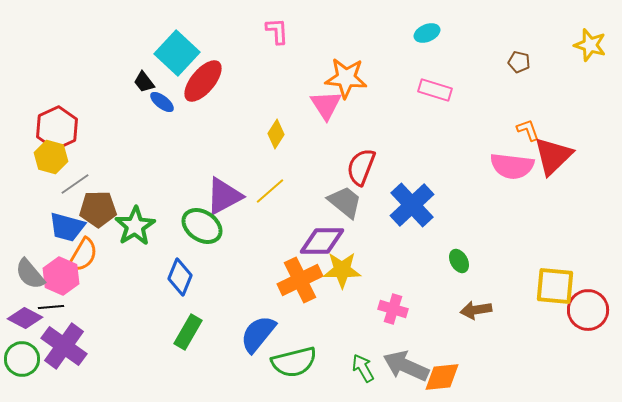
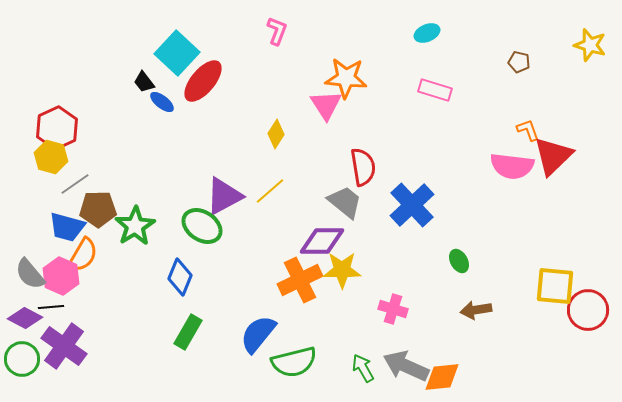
pink L-shape at (277, 31): rotated 24 degrees clockwise
red semicircle at (361, 167): moved 2 px right; rotated 150 degrees clockwise
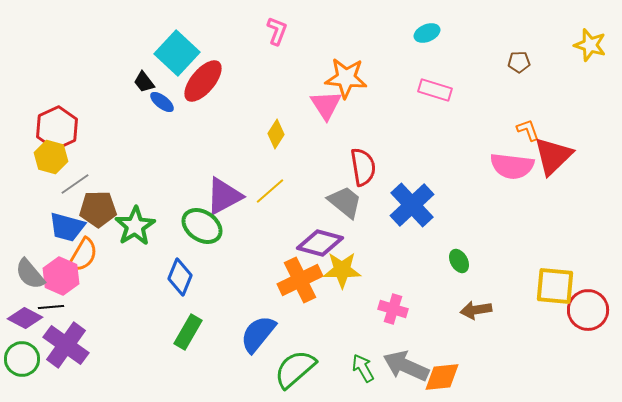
brown pentagon at (519, 62): rotated 15 degrees counterclockwise
purple diamond at (322, 241): moved 2 px left, 2 px down; rotated 15 degrees clockwise
purple cross at (64, 346): moved 2 px right, 1 px up
green semicircle at (294, 362): moved 1 px right, 7 px down; rotated 153 degrees clockwise
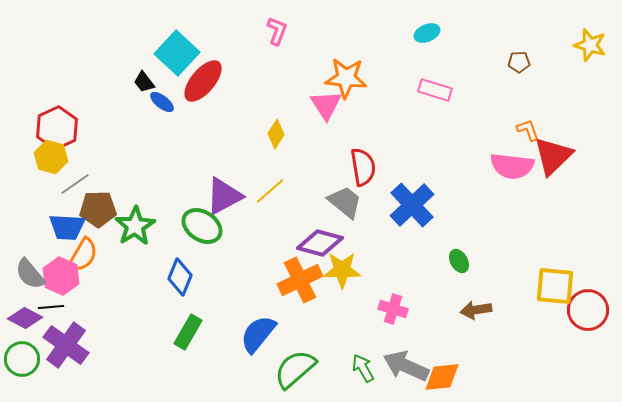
blue trapezoid at (67, 227): rotated 12 degrees counterclockwise
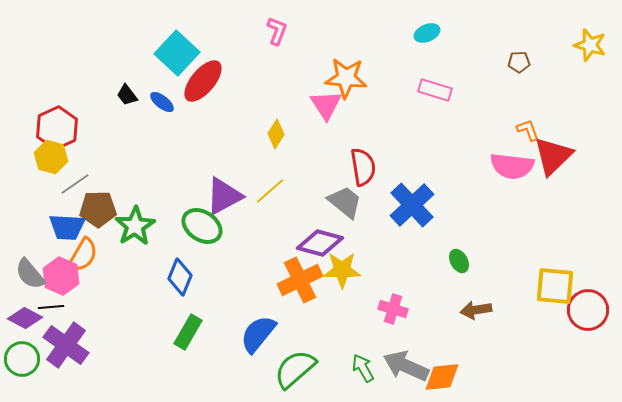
black trapezoid at (144, 82): moved 17 px left, 13 px down
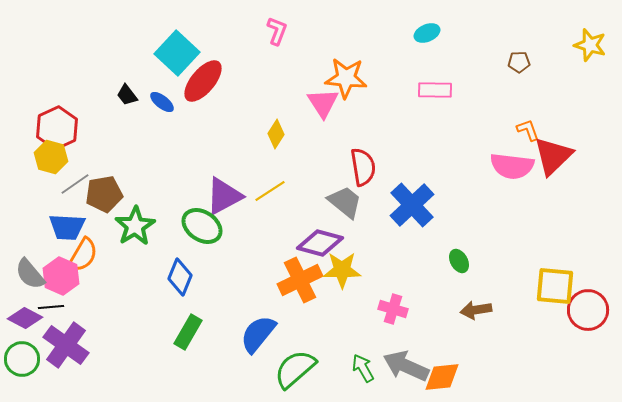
pink rectangle at (435, 90): rotated 16 degrees counterclockwise
pink triangle at (326, 105): moved 3 px left, 2 px up
yellow line at (270, 191): rotated 8 degrees clockwise
brown pentagon at (98, 209): moved 6 px right, 15 px up; rotated 9 degrees counterclockwise
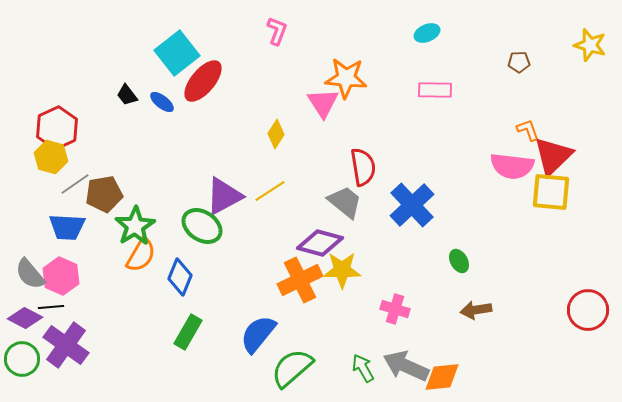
cyan square at (177, 53): rotated 9 degrees clockwise
orange semicircle at (83, 255): moved 58 px right
yellow square at (555, 286): moved 4 px left, 94 px up
pink cross at (393, 309): moved 2 px right
green semicircle at (295, 369): moved 3 px left, 1 px up
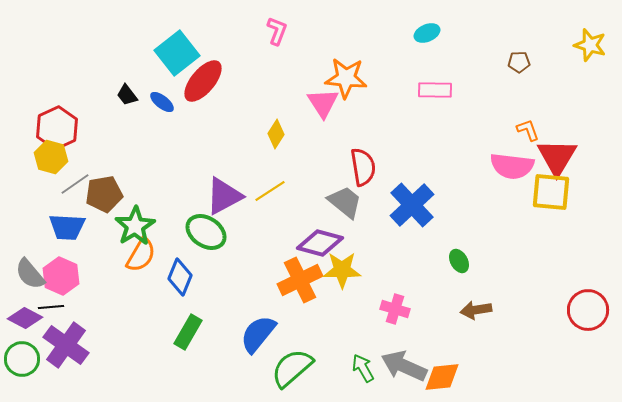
red triangle at (553, 156): moved 4 px right, 1 px down; rotated 15 degrees counterclockwise
green ellipse at (202, 226): moved 4 px right, 6 px down
gray arrow at (406, 366): moved 2 px left
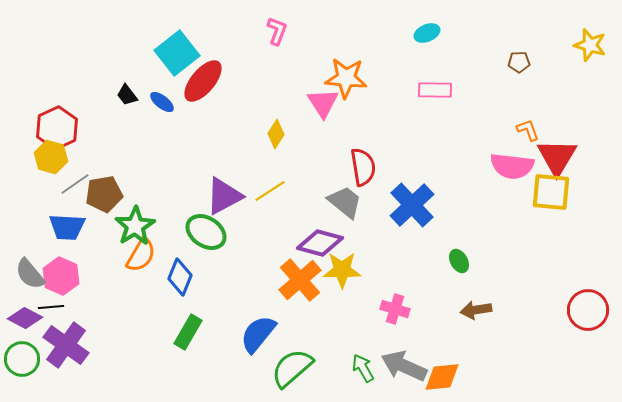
orange cross at (300, 280): rotated 15 degrees counterclockwise
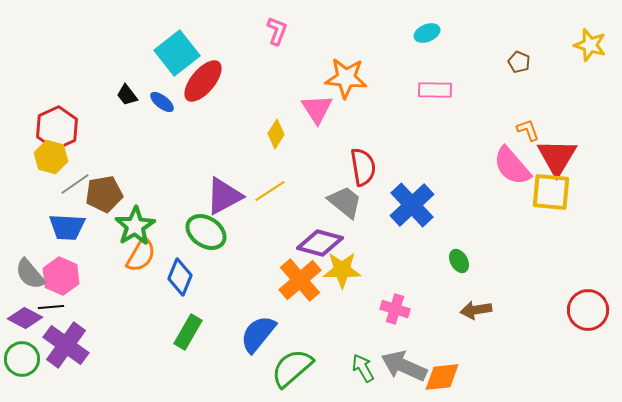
brown pentagon at (519, 62): rotated 25 degrees clockwise
pink triangle at (323, 103): moved 6 px left, 6 px down
pink semicircle at (512, 166): rotated 42 degrees clockwise
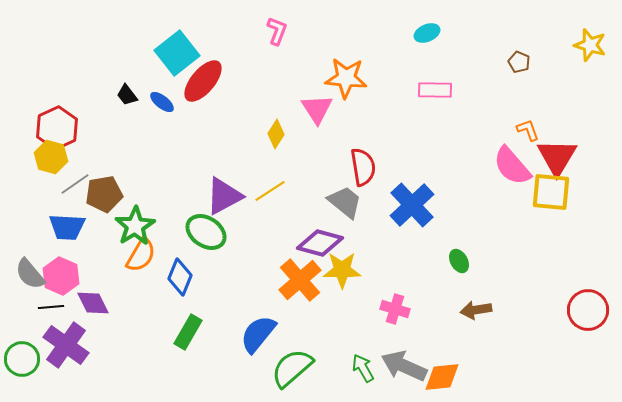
purple diamond at (25, 318): moved 68 px right, 15 px up; rotated 36 degrees clockwise
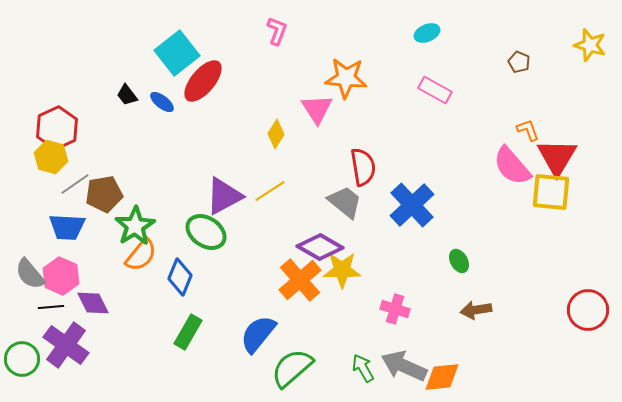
pink rectangle at (435, 90): rotated 28 degrees clockwise
purple diamond at (320, 243): moved 4 px down; rotated 15 degrees clockwise
orange semicircle at (141, 255): rotated 9 degrees clockwise
